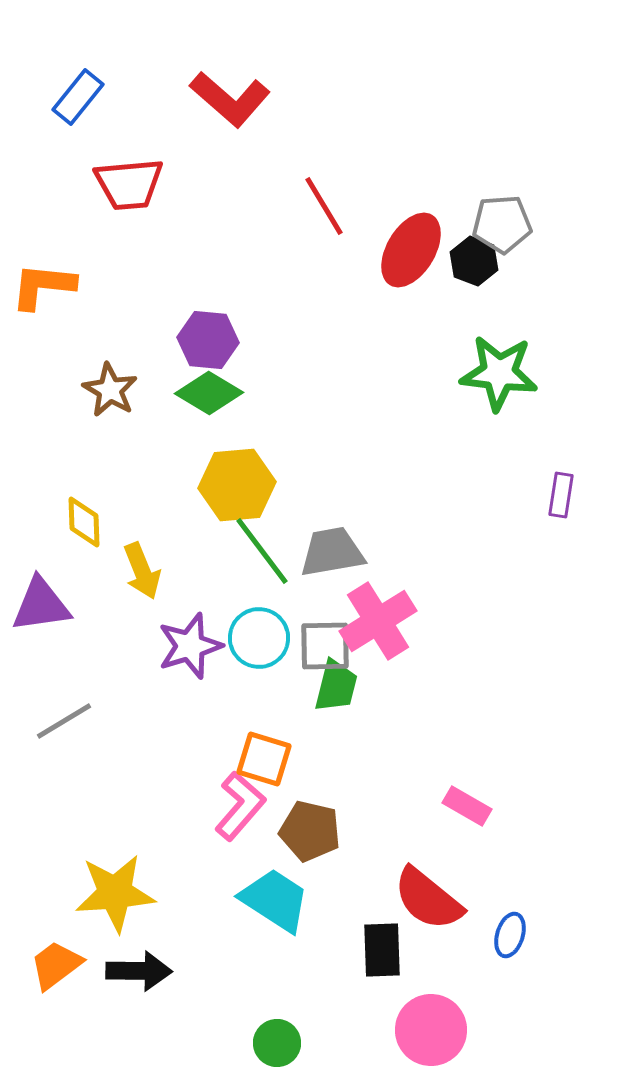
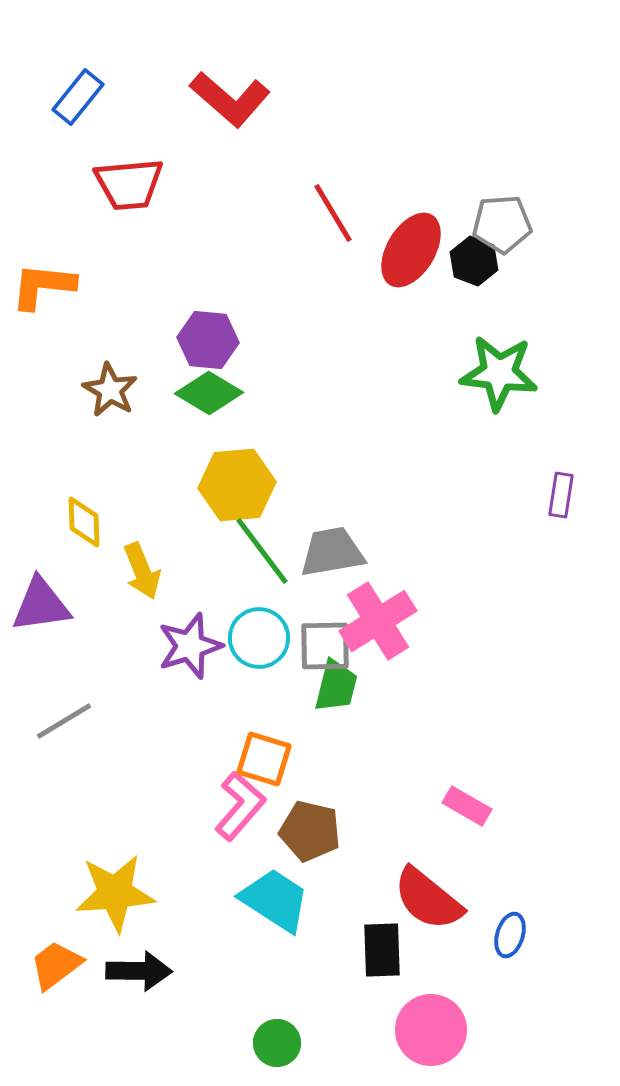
red line: moved 9 px right, 7 px down
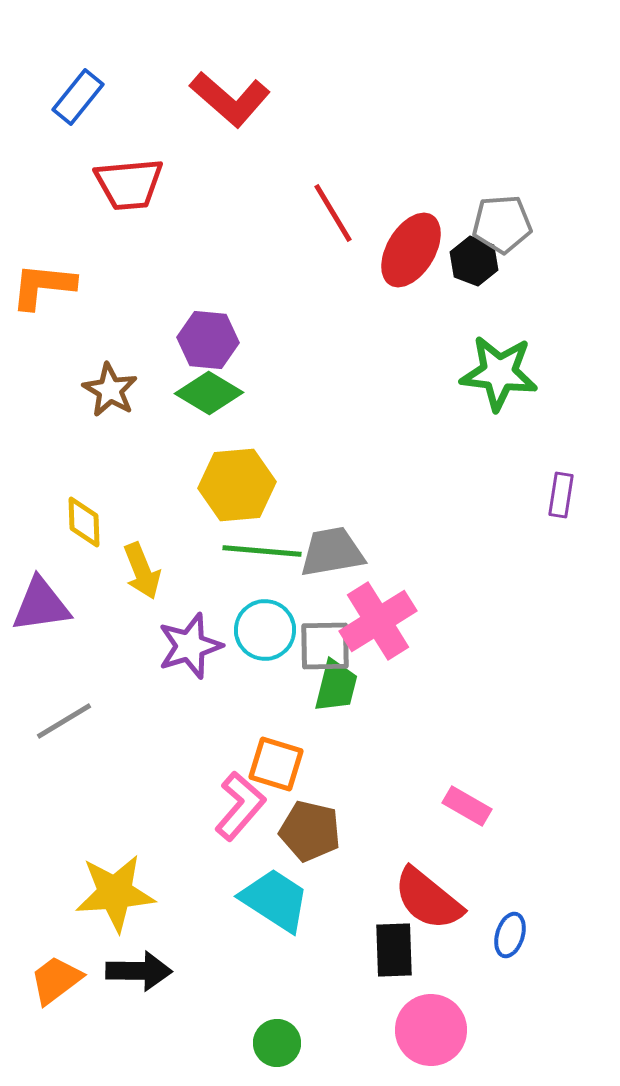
green line: rotated 48 degrees counterclockwise
cyan circle: moved 6 px right, 8 px up
orange square: moved 12 px right, 5 px down
black rectangle: moved 12 px right
orange trapezoid: moved 15 px down
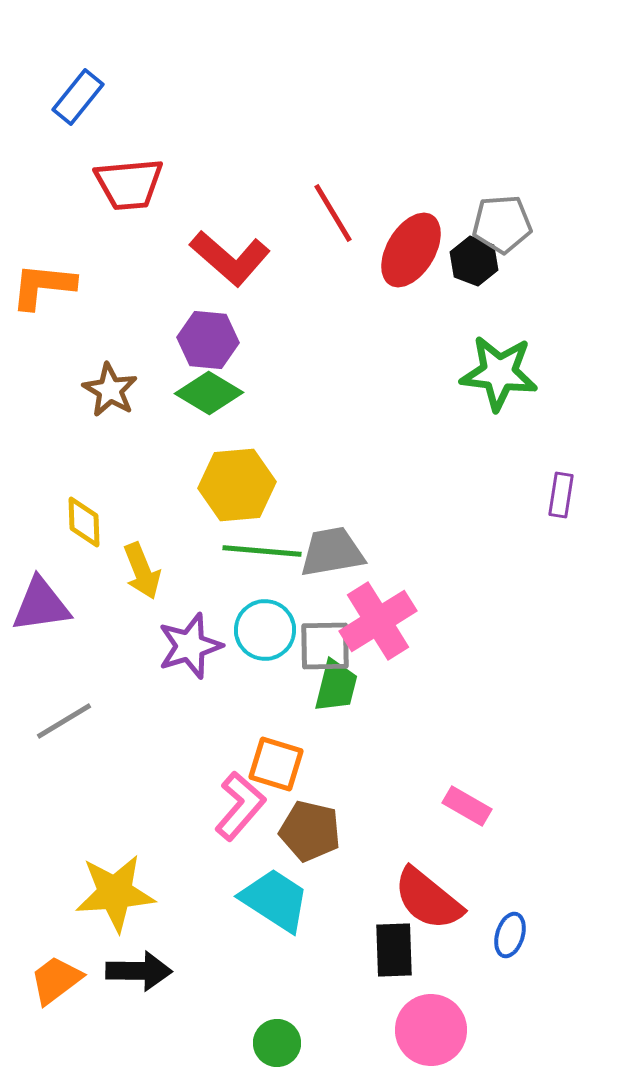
red L-shape: moved 159 px down
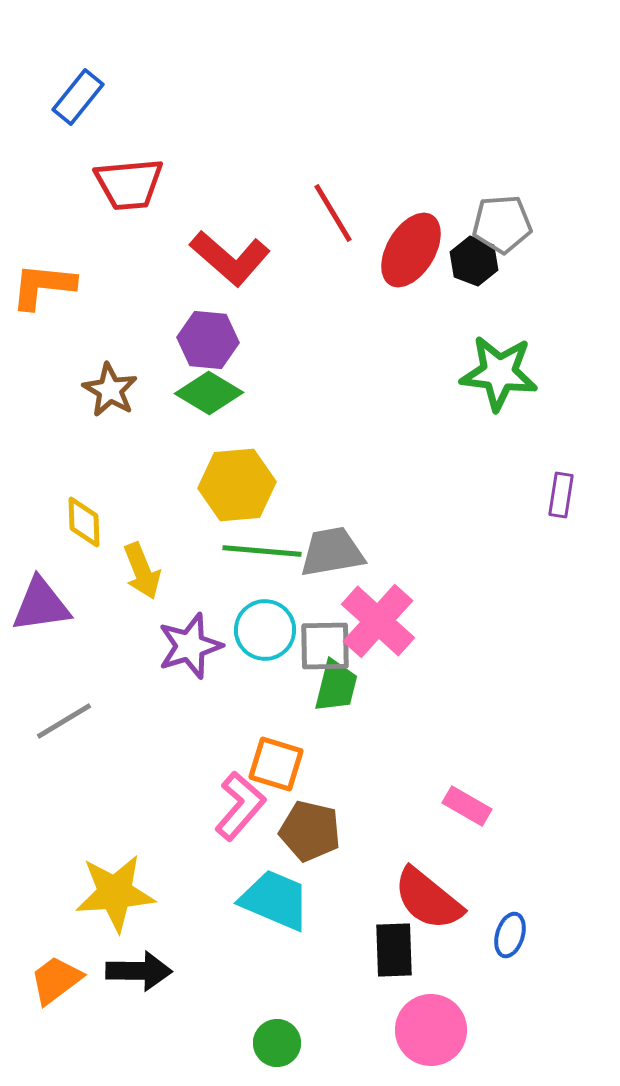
pink cross: rotated 16 degrees counterclockwise
cyan trapezoid: rotated 10 degrees counterclockwise
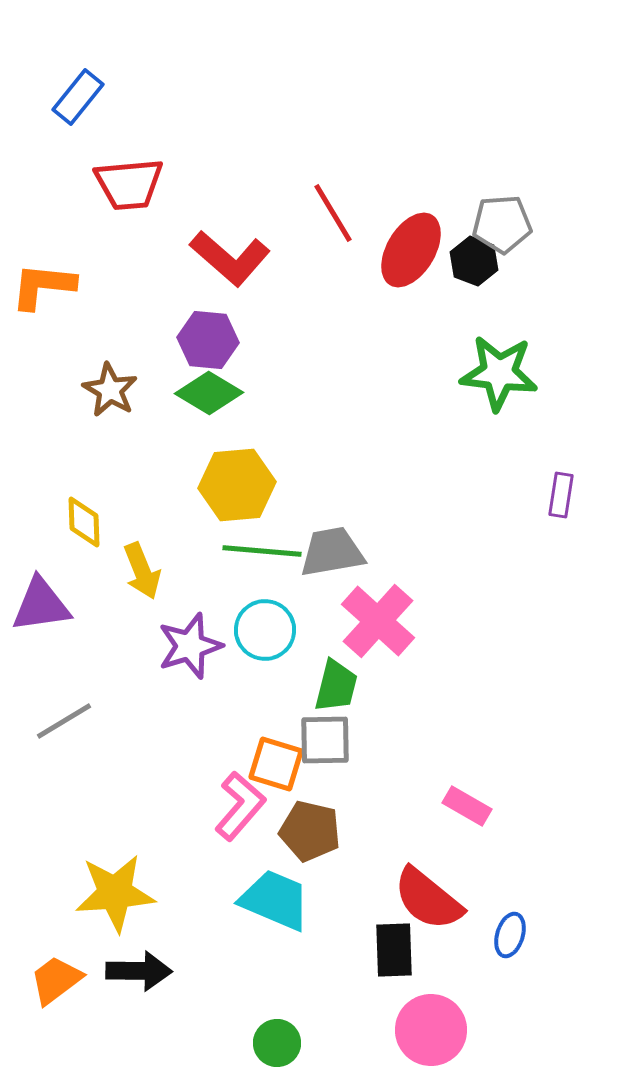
gray square: moved 94 px down
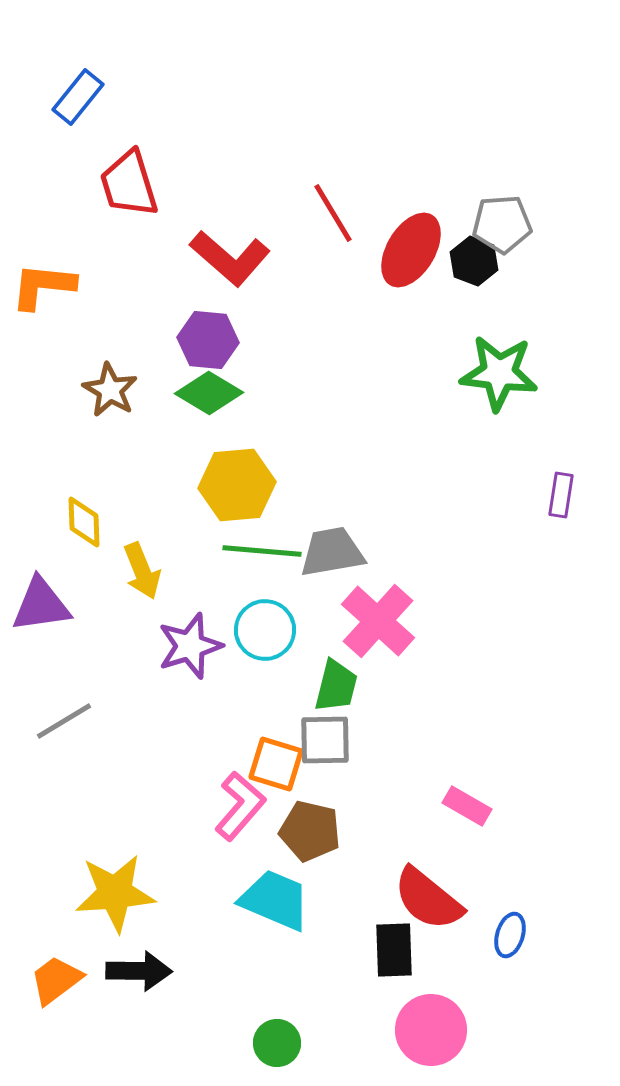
red trapezoid: rotated 78 degrees clockwise
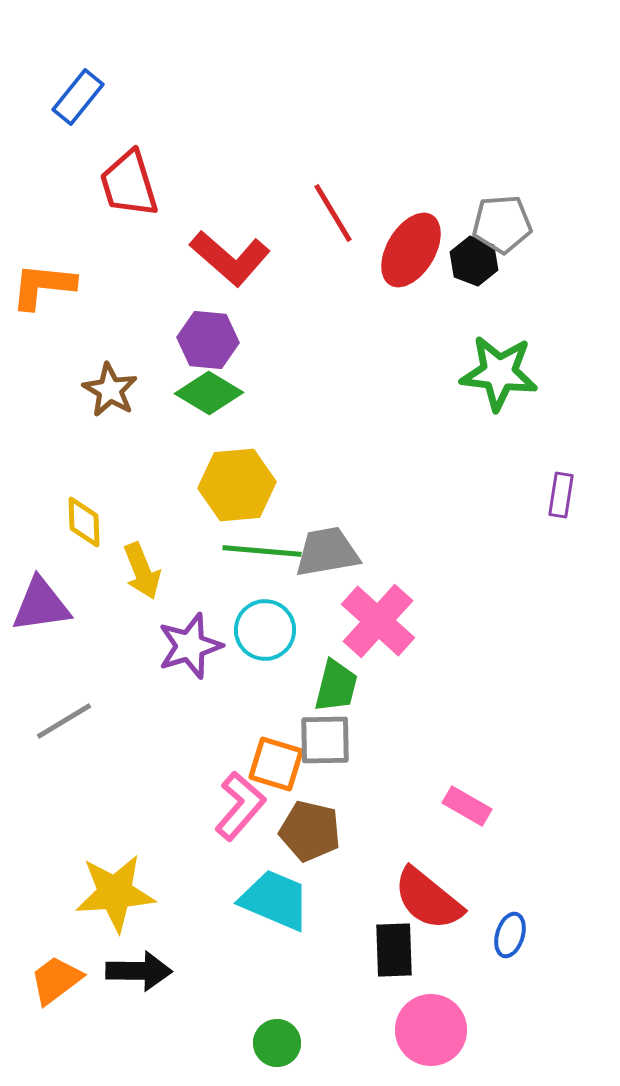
gray trapezoid: moved 5 px left
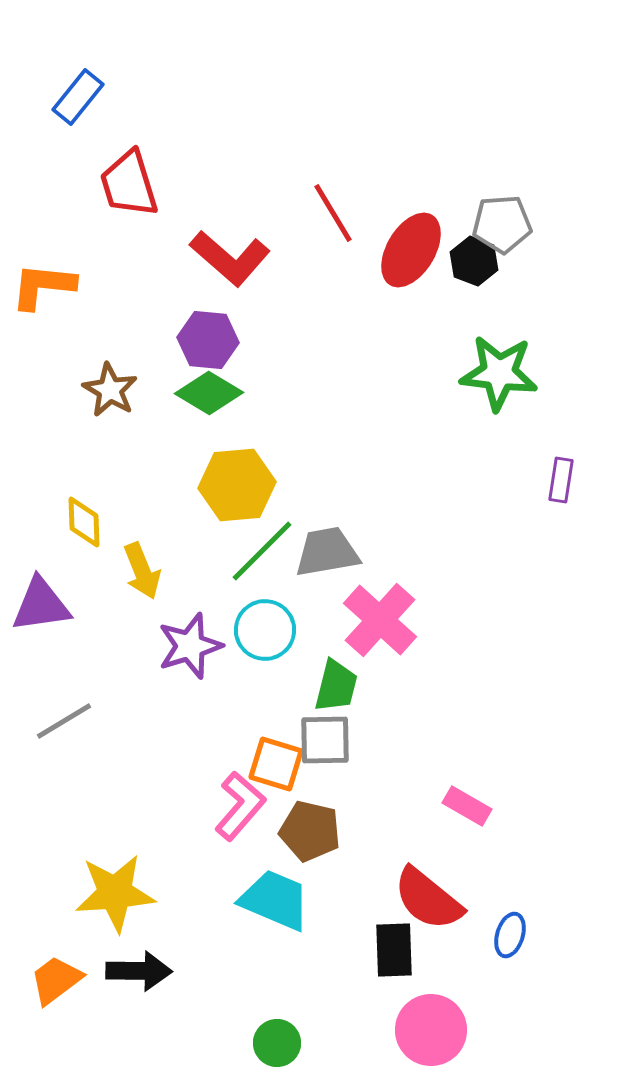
purple rectangle: moved 15 px up
green line: rotated 50 degrees counterclockwise
pink cross: moved 2 px right, 1 px up
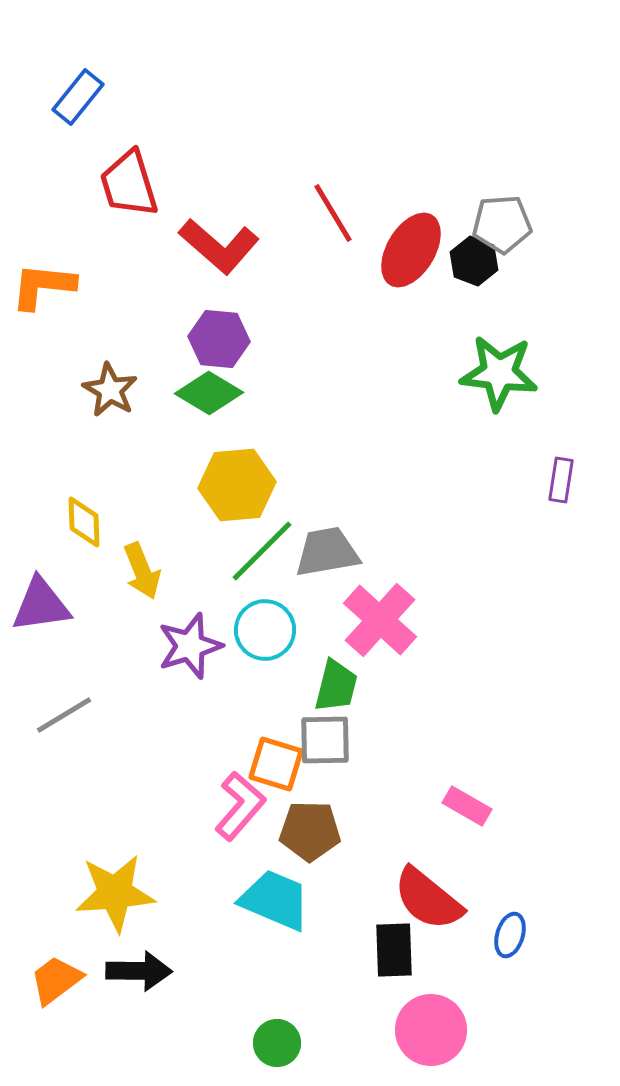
red L-shape: moved 11 px left, 12 px up
purple hexagon: moved 11 px right, 1 px up
gray line: moved 6 px up
brown pentagon: rotated 12 degrees counterclockwise
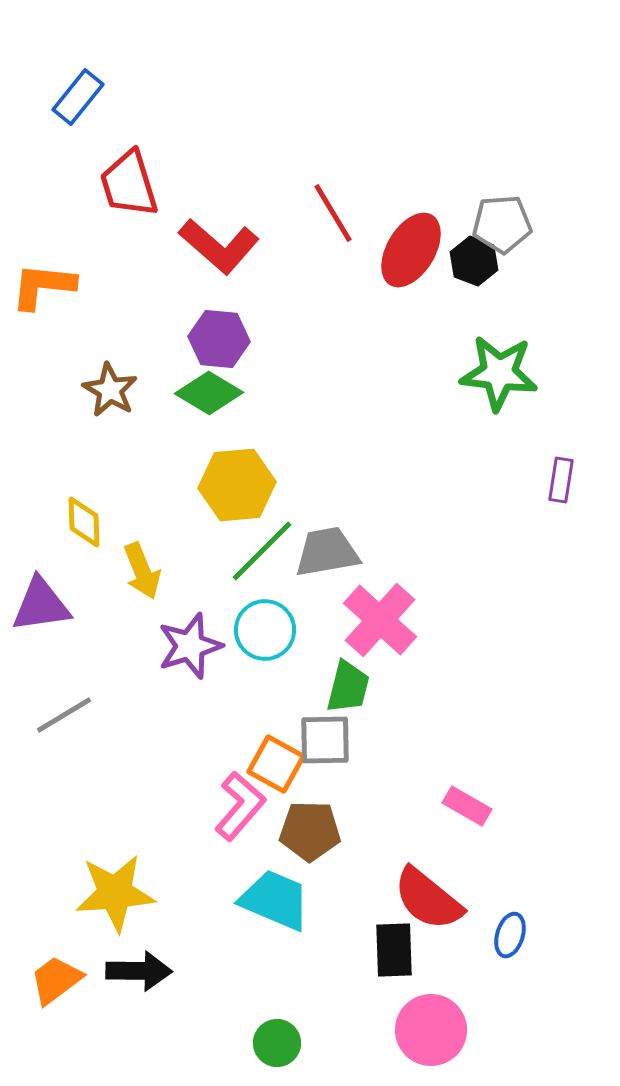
green trapezoid: moved 12 px right, 1 px down
orange square: rotated 12 degrees clockwise
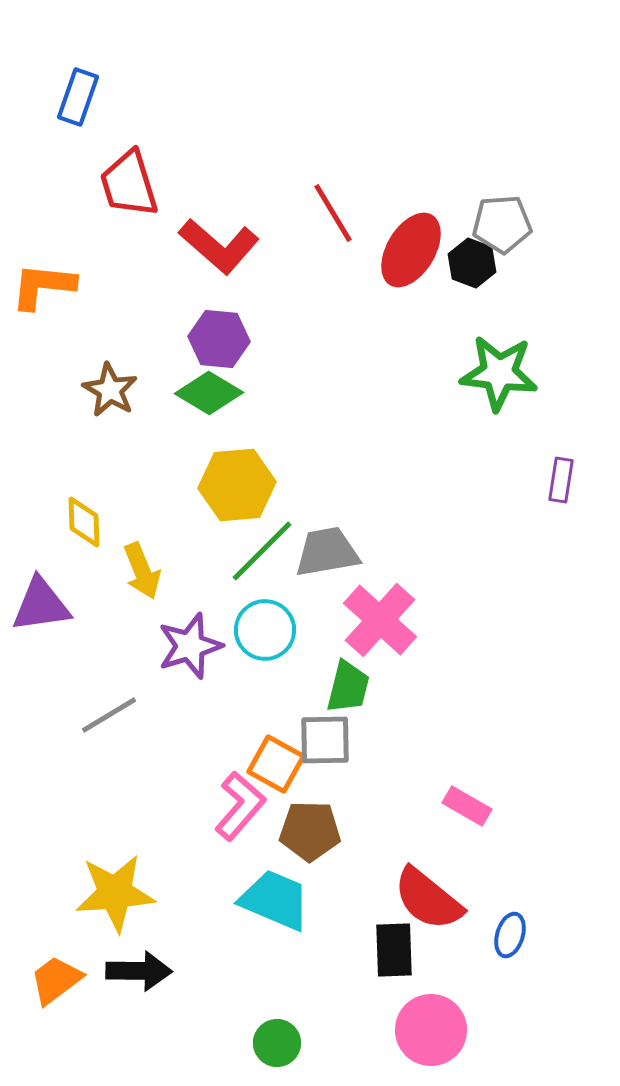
blue rectangle: rotated 20 degrees counterclockwise
black hexagon: moved 2 px left, 2 px down
gray line: moved 45 px right
